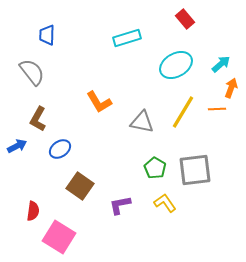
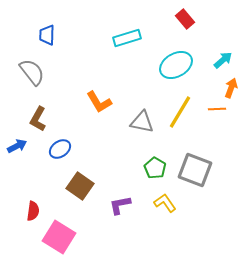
cyan arrow: moved 2 px right, 4 px up
yellow line: moved 3 px left
gray square: rotated 28 degrees clockwise
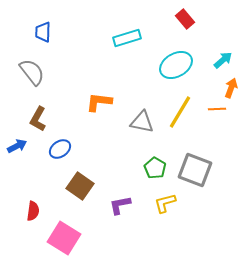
blue trapezoid: moved 4 px left, 3 px up
orange L-shape: rotated 128 degrees clockwise
yellow L-shape: rotated 70 degrees counterclockwise
pink square: moved 5 px right, 1 px down
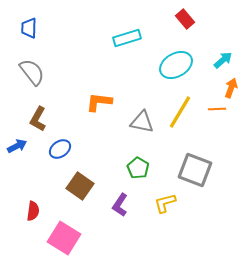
blue trapezoid: moved 14 px left, 4 px up
green pentagon: moved 17 px left
purple L-shape: rotated 45 degrees counterclockwise
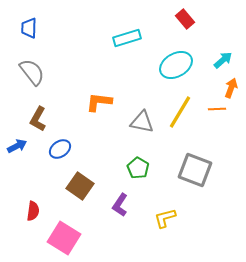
yellow L-shape: moved 15 px down
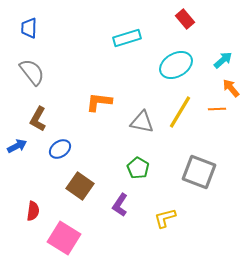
orange arrow: rotated 60 degrees counterclockwise
gray square: moved 4 px right, 2 px down
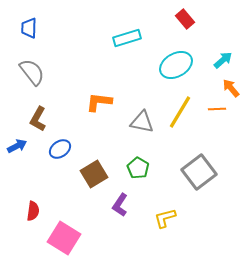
gray square: rotated 32 degrees clockwise
brown square: moved 14 px right, 12 px up; rotated 24 degrees clockwise
